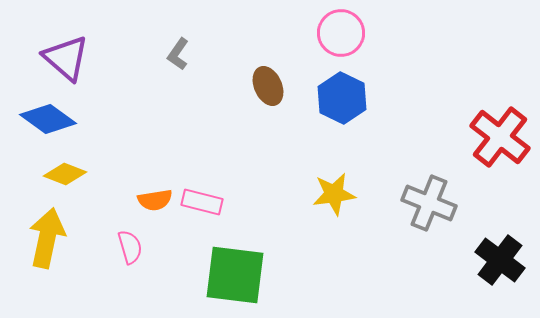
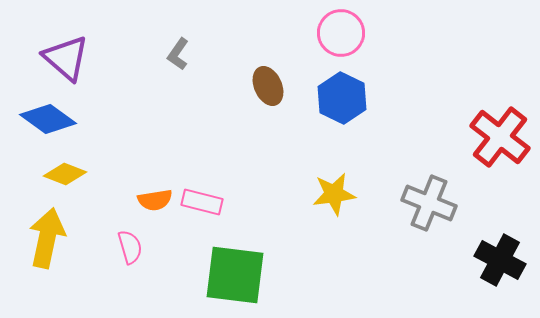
black cross: rotated 9 degrees counterclockwise
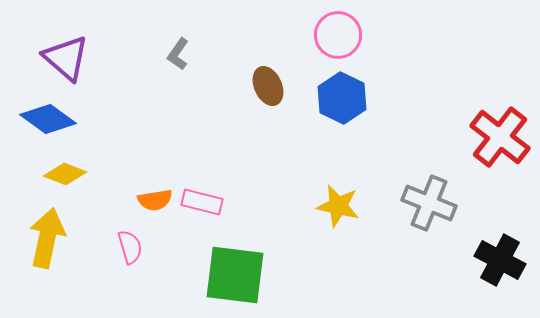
pink circle: moved 3 px left, 2 px down
yellow star: moved 4 px right, 12 px down; rotated 21 degrees clockwise
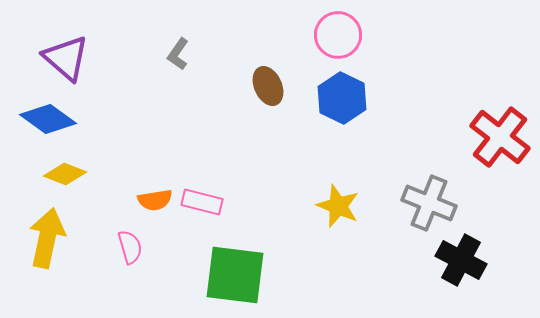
yellow star: rotated 9 degrees clockwise
black cross: moved 39 px left
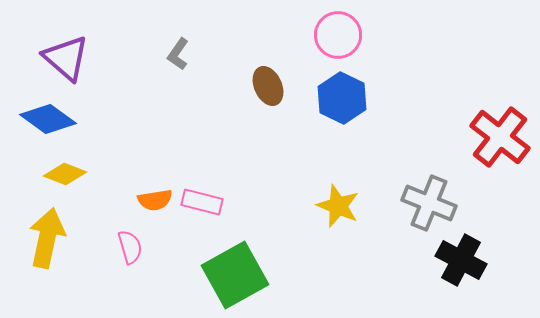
green square: rotated 36 degrees counterclockwise
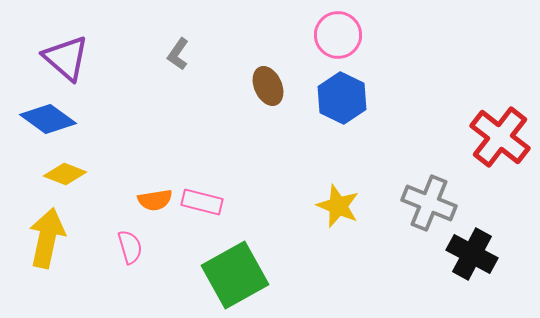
black cross: moved 11 px right, 6 px up
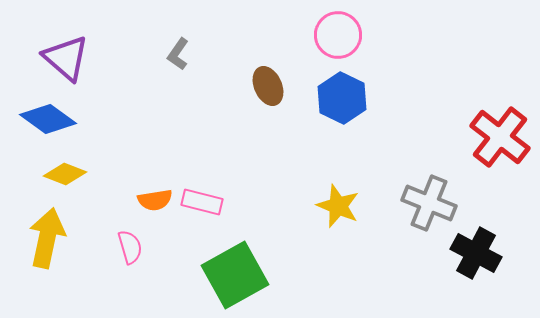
black cross: moved 4 px right, 1 px up
